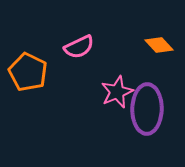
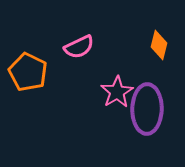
orange diamond: rotated 56 degrees clockwise
pink star: rotated 8 degrees counterclockwise
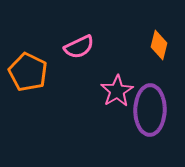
pink star: moved 1 px up
purple ellipse: moved 3 px right, 1 px down
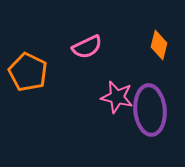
pink semicircle: moved 8 px right
pink star: moved 6 px down; rotated 28 degrees counterclockwise
purple ellipse: rotated 6 degrees counterclockwise
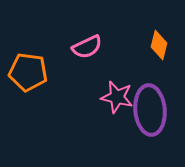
orange pentagon: rotated 18 degrees counterclockwise
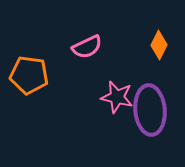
orange diamond: rotated 12 degrees clockwise
orange pentagon: moved 1 px right, 3 px down
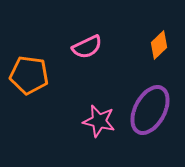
orange diamond: rotated 20 degrees clockwise
pink star: moved 18 px left, 24 px down
purple ellipse: rotated 33 degrees clockwise
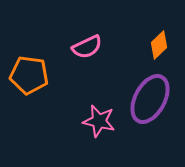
purple ellipse: moved 11 px up
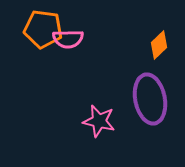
pink semicircle: moved 19 px left, 8 px up; rotated 24 degrees clockwise
orange pentagon: moved 14 px right, 46 px up
purple ellipse: rotated 39 degrees counterclockwise
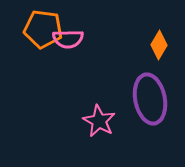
orange diamond: rotated 16 degrees counterclockwise
pink star: rotated 16 degrees clockwise
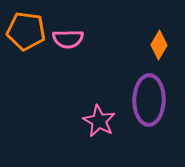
orange pentagon: moved 17 px left, 2 px down
purple ellipse: moved 1 px left, 1 px down; rotated 12 degrees clockwise
